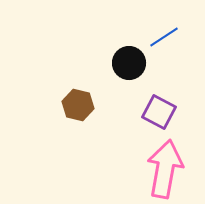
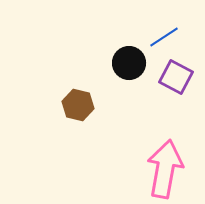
purple square: moved 17 px right, 35 px up
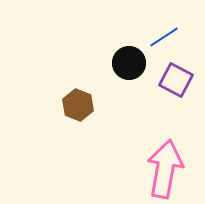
purple square: moved 3 px down
brown hexagon: rotated 8 degrees clockwise
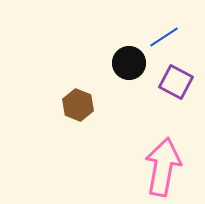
purple square: moved 2 px down
pink arrow: moved 2 px left, 2 px up
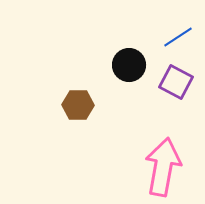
blue line: moved 14 px right
black circle: moved 2 px down
brown hexagon: rotated 20 degrees counterclockwise
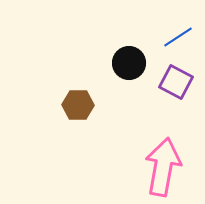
black circle: moved 2 px up
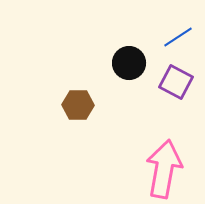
pink arrow: moved 1 px right, 2 px down
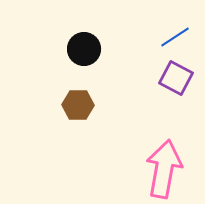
blue line: moved 3 px left
black circle: moved 45 px left, 14 px up
purple square: moved 4 px up
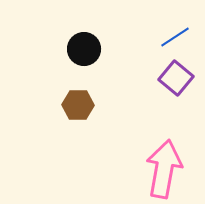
purple square: rotated 12 degrees clockwise
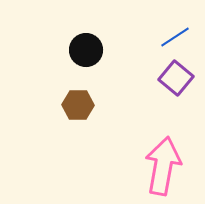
black circle: moved 2 px right, 1 px down
pink arrow: moved 1 px left, 3 px up
